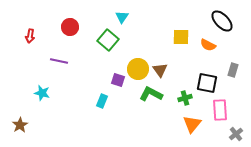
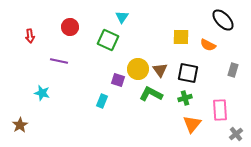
black ellipse: moved 1 px right, 1 px up
red arrow: rotated 16 degrees counterclockwise
green square: rotated 15 degrees counterclockwise
black square: moved 19 px left, 10 px up
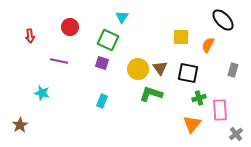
orange semicircle: rotated 91 degrees clockwise
brown triangle: moved 2 px up
purple square: moved 16 px left, 17 px up
green L-shape: rotated 10 degrees counterclockwise
green cross: moved 14 px right
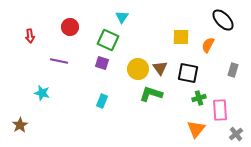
orange triangle: moved 4 px right, 5 px down
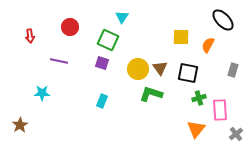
cyan star: rotated 14 degrees counterclockwise
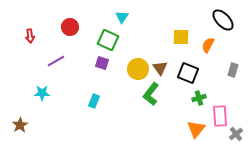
purple line: moved 3 px left; rotated 42 degrees counterclockwise
black square: rotated 10 degrees clockwise
green L-shape: rotated 70 degrees counterclockwise
cyan rectangle: moved 8 px left
pink rectangle: moved 6 px down
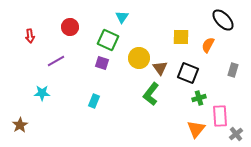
yellow circle: moved 1 px right, 11 px up
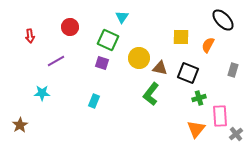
brown triangle: rotated 42 degrees counterclockwise
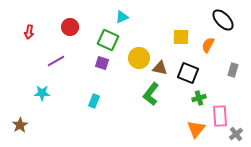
cyan triangle: rotated 32 degrees clockwise
red arrow: moved 1 px left, 4 px up; rotated 16 degrees clockwise
